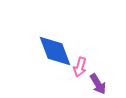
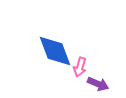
purple arrow: rotated 35 degrees counterclockwise
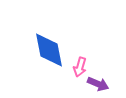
blue diamond: moved 6 px left, 1 px up; rotated 9 degrees clockwise
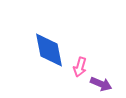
purple arrow: moved 3 px right
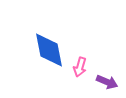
purple arrow: moved 6 px right, 2 px up
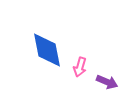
blue diamond: moved 2 px left
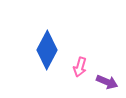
blue diamond: rotated 39 degrees clockwise
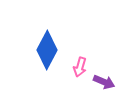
purple arrow: moved 3 px left
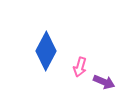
blue diamond: moved 1 px left, 1 px down
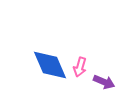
blue diamond: moved 4 px right, 14 px down; rotated 51 degrees counterclockwise
